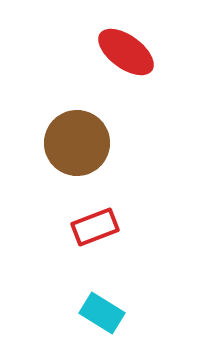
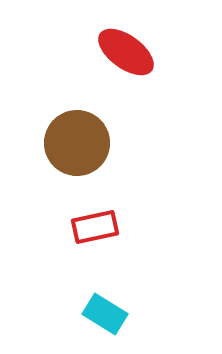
red rectangle: rotated 9 degrees clockwise
cyan rectangle: moved 3 px right, 1 px down
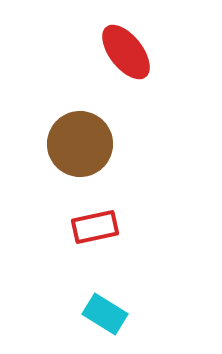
red ellipse: rotated 16 degrees clockwise
brown circle: moved 3 px right, 1 px down
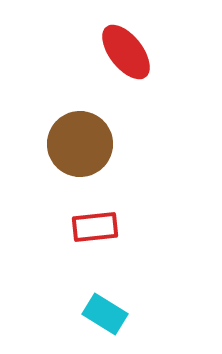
red rectangle: rotated 6 degrees clockwise
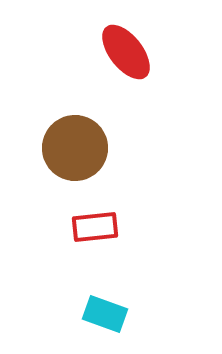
brown circle: moved 5 px left, 4 px down
cyan rectangle: rotated 12 degrees counterclockwise
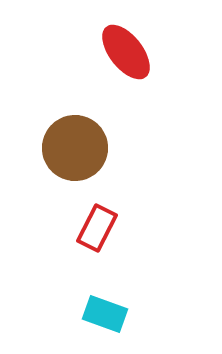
red rectangle: moved 2 px right, 1 px down; rotated 57 degrees counterclockwise
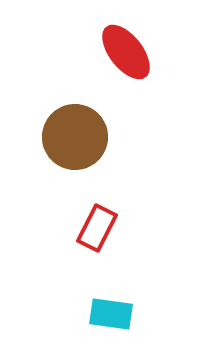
brown circle: moved 11 px up
cyan rectangle: moved 6 px right; rotated 12 degrees counterclockwise
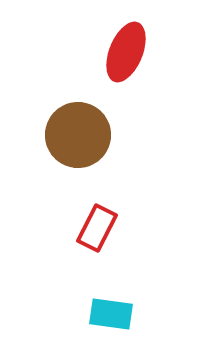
red ellipse: rotated 60 degrees clockwise
brown circle: moved 3 px right, 2 px up
